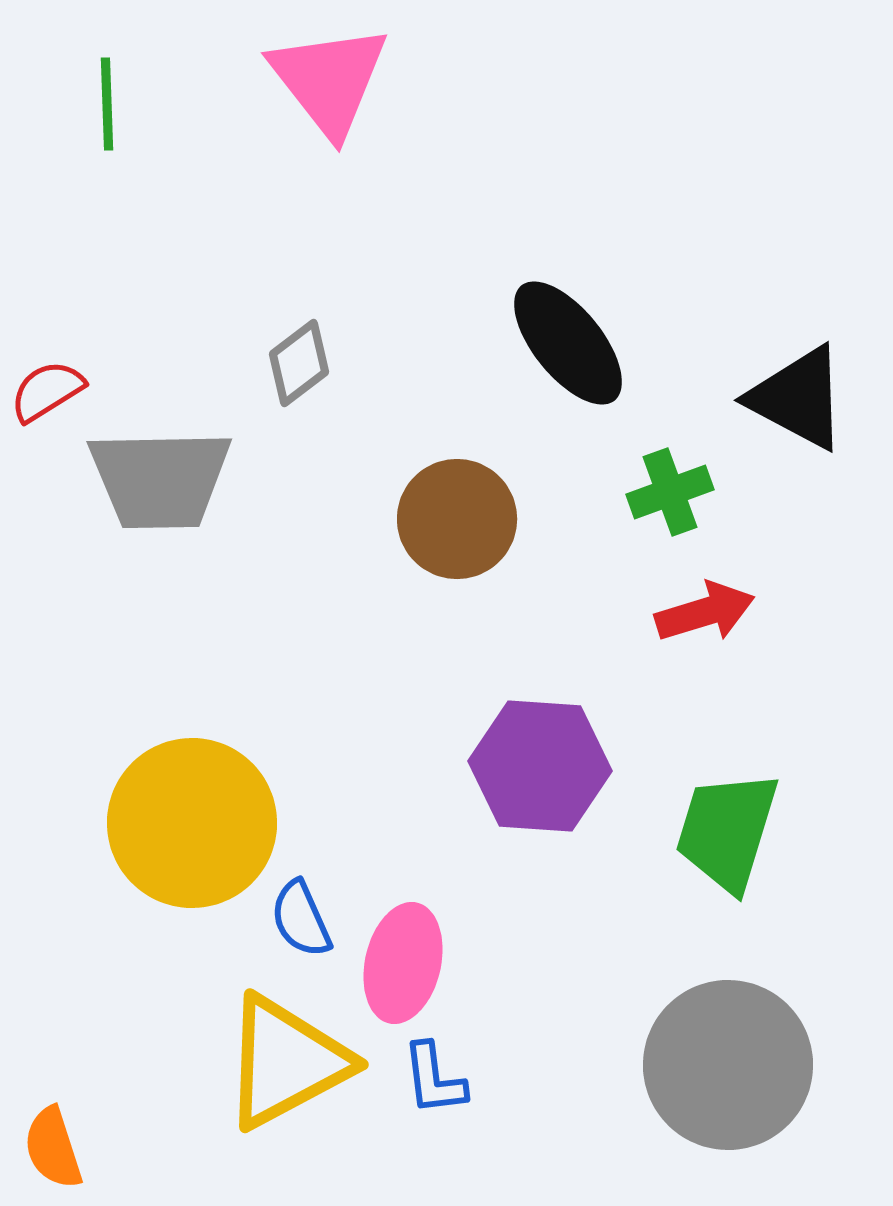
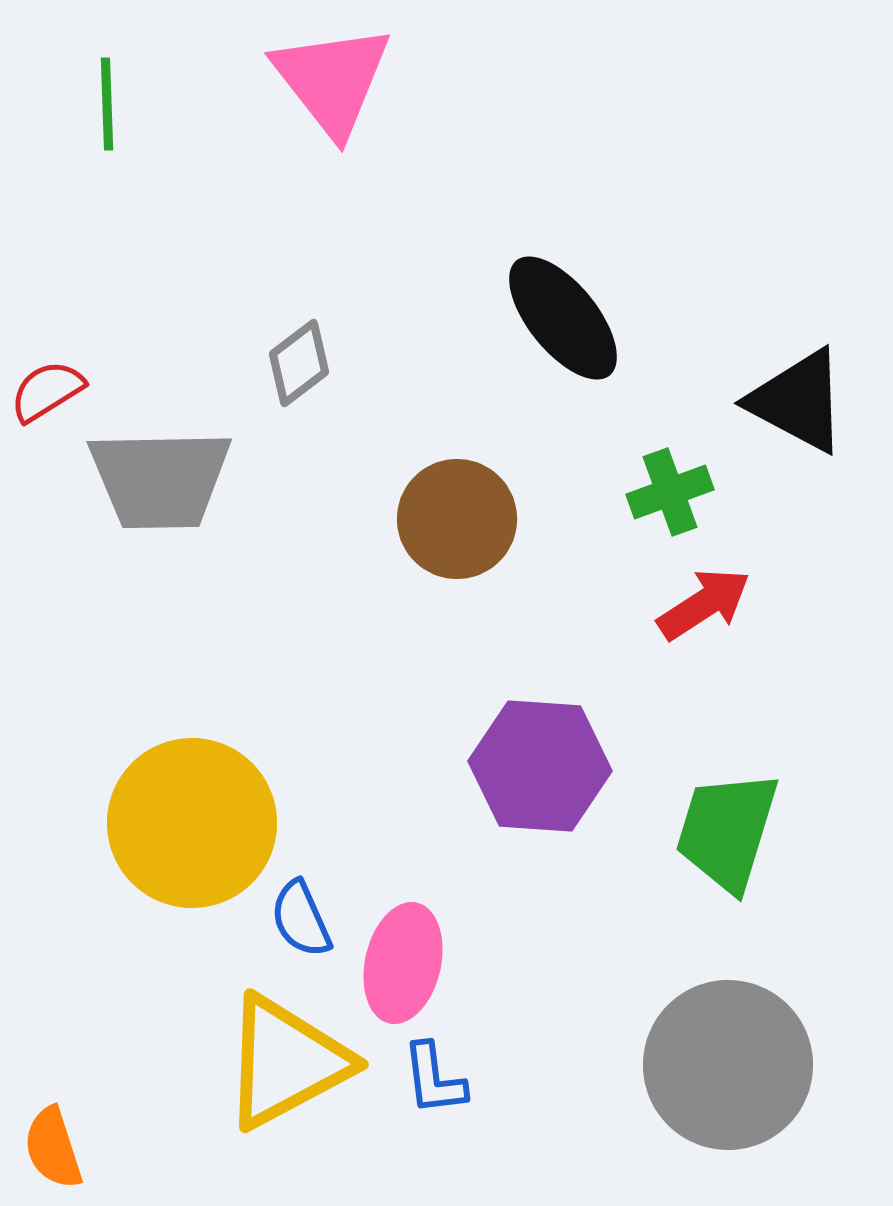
pink triangle: moved 3 px right
black ellipse: moved 5 px left, 25 px up
black triangle: moved 3 px down
red arrow: moved 1 px left, 8 px up; rotated 16 degrees counterclockwise
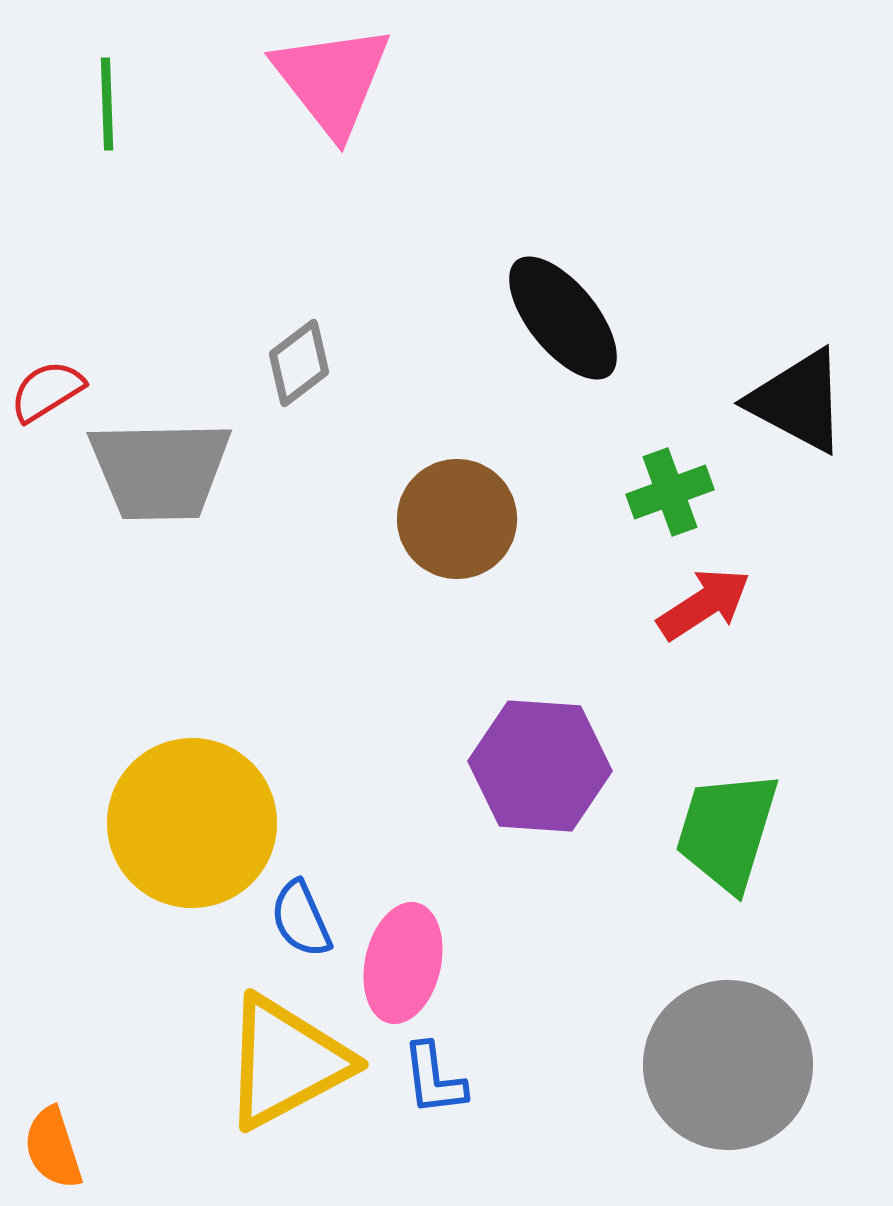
gray trapezoid: moved 9 px up
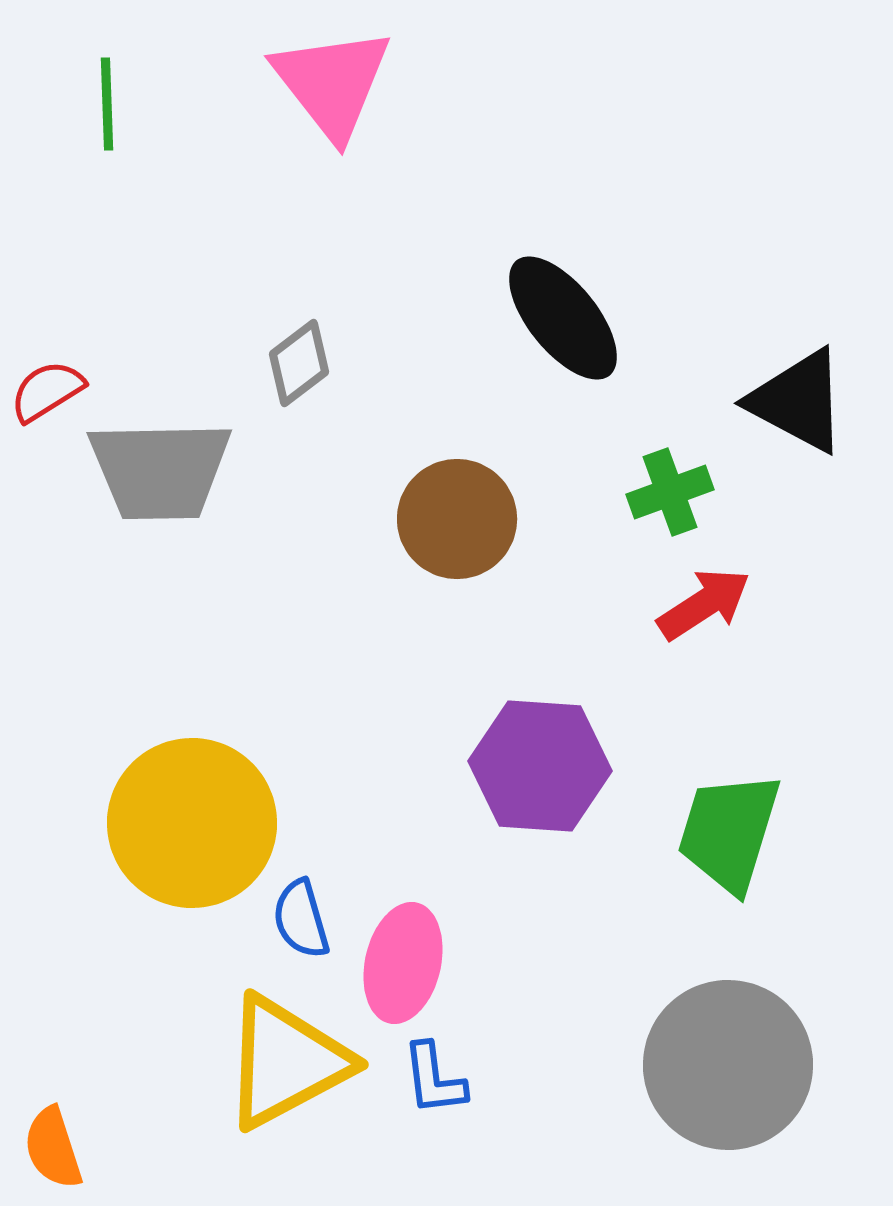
pink triangle: moved 3 px down
green trapezoid: moved 2 px right, 1 px down
blue semicircle: rotated 8 degrees clockwise
